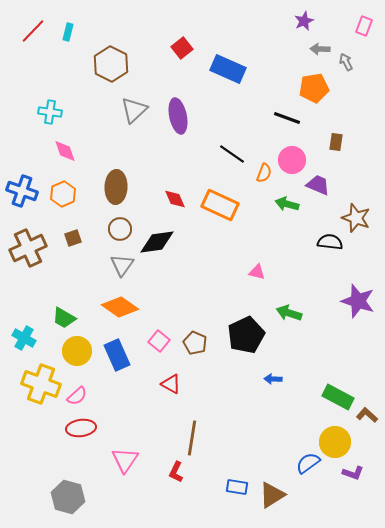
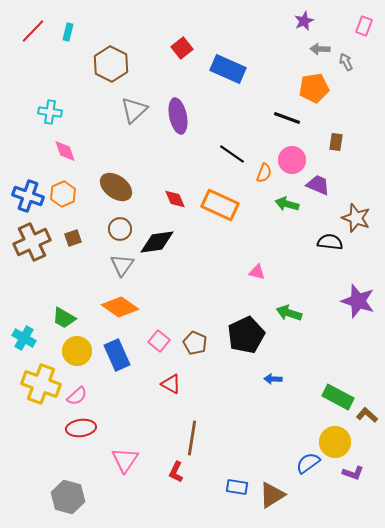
brown ellipse at (116, 187): rotated 56 degrees counterclockwise
blue cross at (22, 191): moved 6 px right, 5 px down
brown cross at (28, 248): moved 4 px right, 6 px up
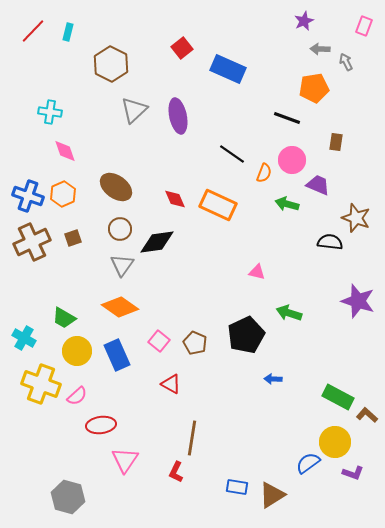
orange rectangle at (220, 205): moved 2 px left
red ellipse at (81, 428): moved 20 px right, 3 px up
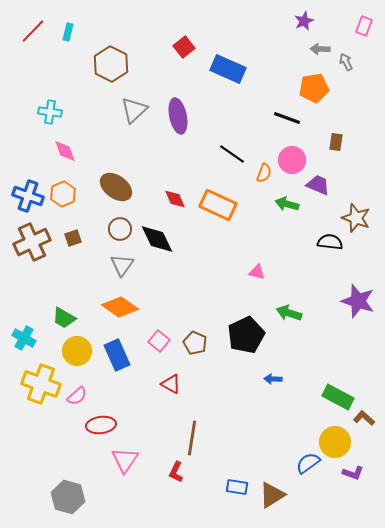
red square at (182, 48): moved 2 px right, 1 px up
black diamond at (157, 242): moved 3 px up; rotated 72 degrees clockwise
brown L-shape at (367, 415): moved 3 px left, 3 px down
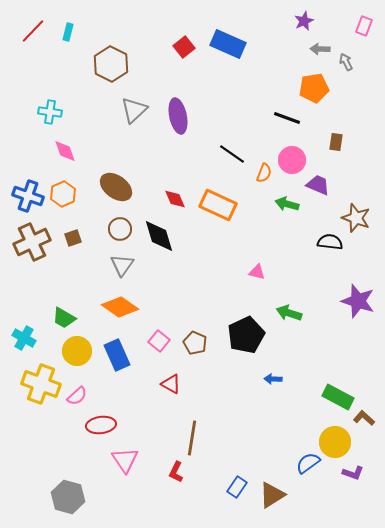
blue rectangle at (228, 69): moved 25 px up
black diamond at (157, 239): moved 2 px right, 3 px up; rotated 9 degrees clockwise
pink triangle at (125, 460): rotated 8 degrees counterclockwise
blue rectangle at (237, 487): rotated 65 degrees counterclockwise
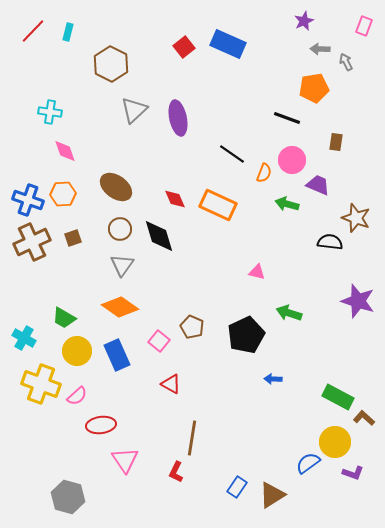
purple ellipse at (178, 116): moved 2 px down
orange hexagon at (63, 194): rotated 20 degrees clockwise
blue cross at (28, 196): moved 4 px down
brown pentagon at (195, 343): moved 3 px left, 16 px up
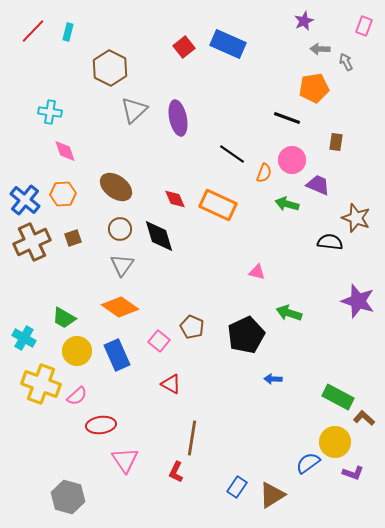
brown hexagon at (111, 64): moved 1 px left, 4 px down
blue cross at (28, 200): moved 3 px left; rotated 20 degrees clockwise
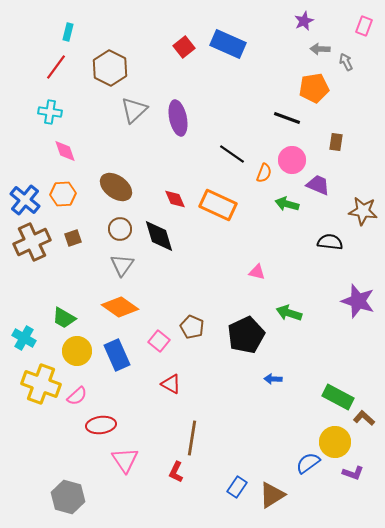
red line at (33, 31): moved 23 px right, 36 px down; rotated 8 degrees counterclockwise
brown star at (356, 218): moved 7 px right, 7 px up; rotated 12 degrees counterclockwise
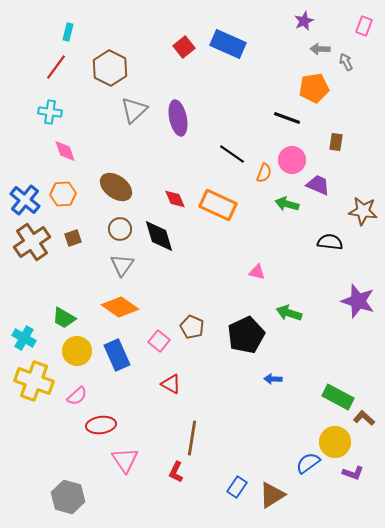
brown cross at (32, 242): rotated 9 degrees counterclockwise
yellow cross at (41, 384): moved 7 px left, 3 px up
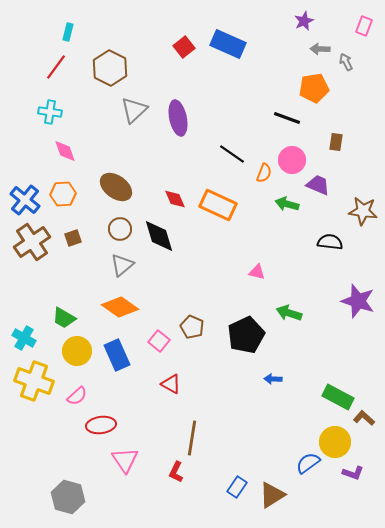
gray triangle at (122, 265): rotated 15 degrees clockwise
